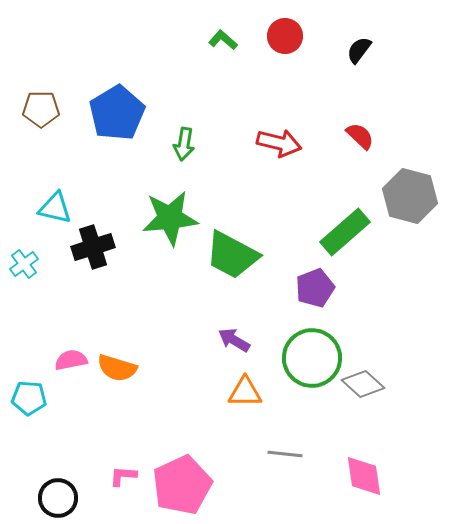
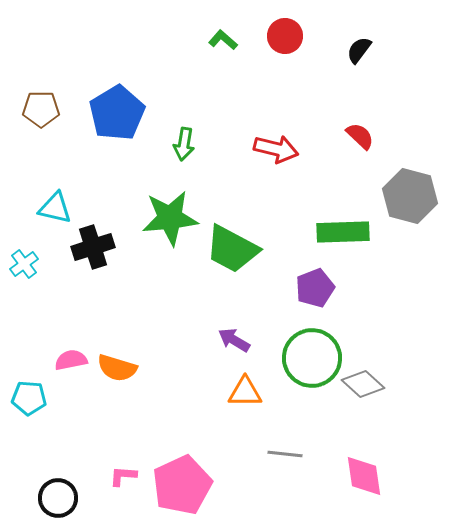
red arrow: moved 3 px left, 6 px down
green rectangle: moved 2 px left; rotated 39 degrees clockwise
green trapezoid: moved 6 px up
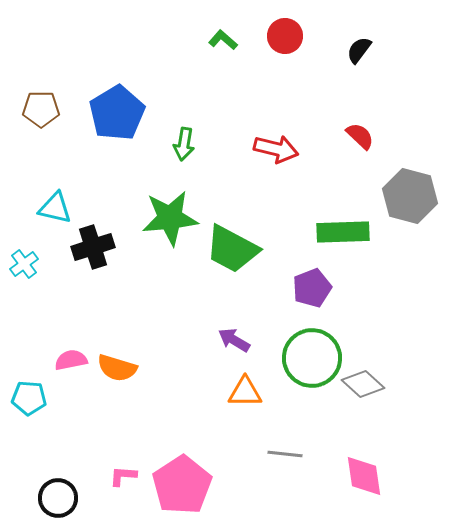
purple pentagon: moved 3 px left
pink pentagon: rotated 8 degrees counterclockwise
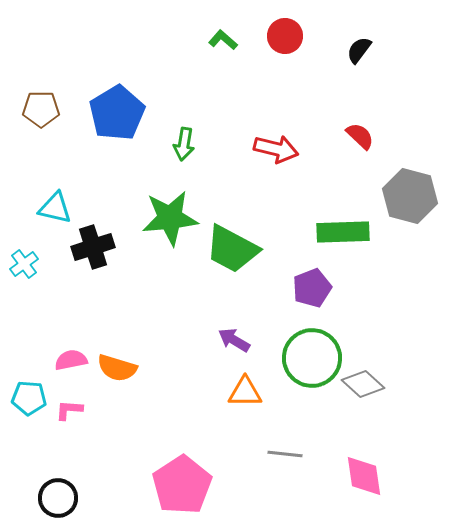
pink L-shape: moved 54 px left, 66 px up
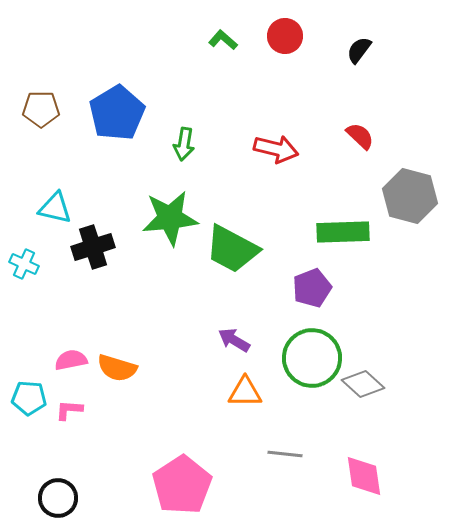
cyan cross: rotated 28 degrees counterclockwise
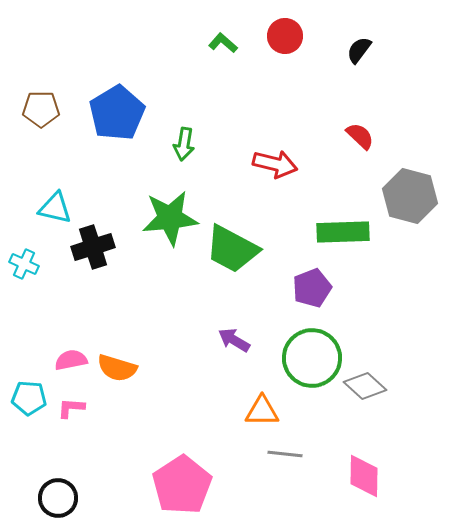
green L-shape: moved 3 px down
red arrow: moved 1 px left, 15 px down
gray diamond: moved 2 px right, 2 px down
orange triangle: moved 17 px right, 19 px down
pink L-shape: moved 2 px right, 2 px up
pink diamond: rotated 9 degrees clockwise
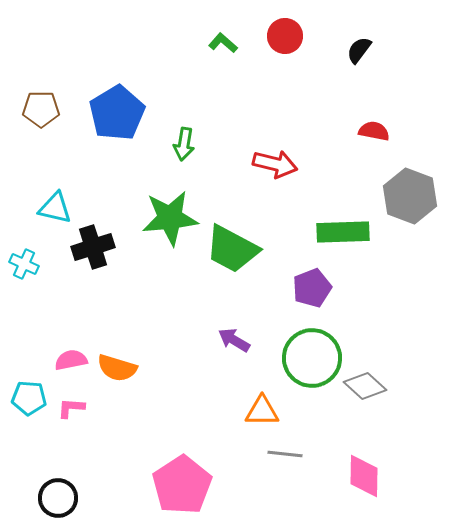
red semicircle: moved 14 px right, 5 px up; rotated 32 degrees counterclockwise
gray hexagon: rotated 6 degrees clockwise
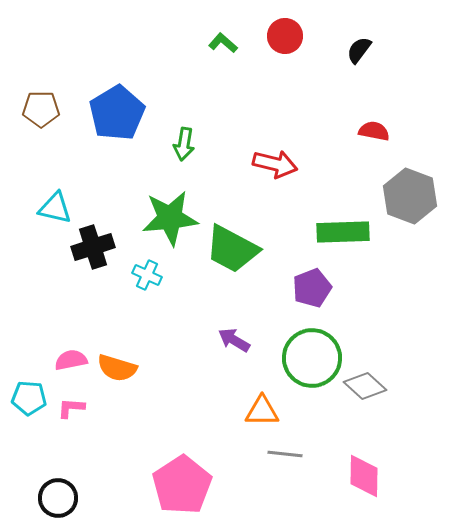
cyan cross: moved 123 px right, 11 px down
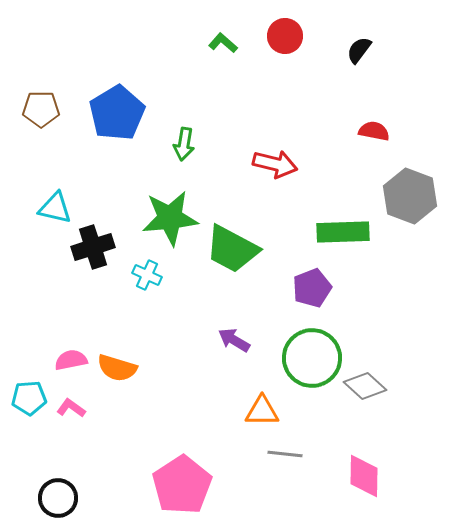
cyan pentagon: rotated 8 degrees counterclockwise
pink L-shape: rotated 32 degrees clockwise
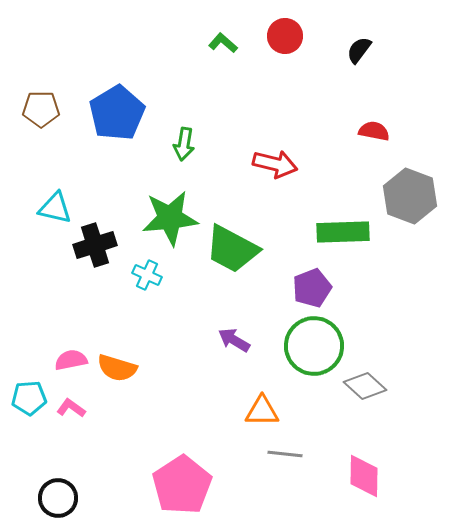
black cross: moved 2 px right, 2 px up
green circle: moved 2 px right, 12 px up
